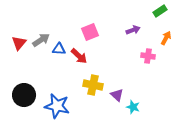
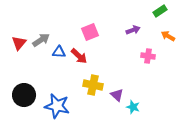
orange arrow: moved 2 px right, 2 px up; rotated 88 degrees counterclockwise
blue triangle: moved 3 px down
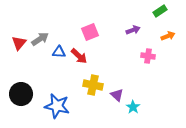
orange arrow: rotated 128 degrees clockwise
gray arrow: moved 1 px left, 1 px up
black circle: moved 3 px left, 1 px up
cyan star: rotated 16 degrees clockwise
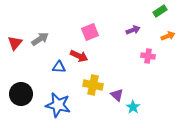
red triangle: moved 4 px left
blue triangle: moved 15 px down
red arrow: rotated 18 degrees counterclockwise
blue star: moved 1 px right, 1 px up
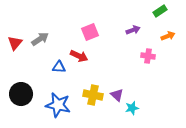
yellow cross: moved 10 px down
cyan star: moved 1 px left, 1 px down; rotated 24 degrees clockwise
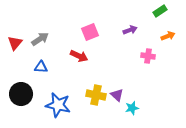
purple arrow: moved 3 px left
blue triangle: moved 18 px left
yellow cross: moved 3 px right
